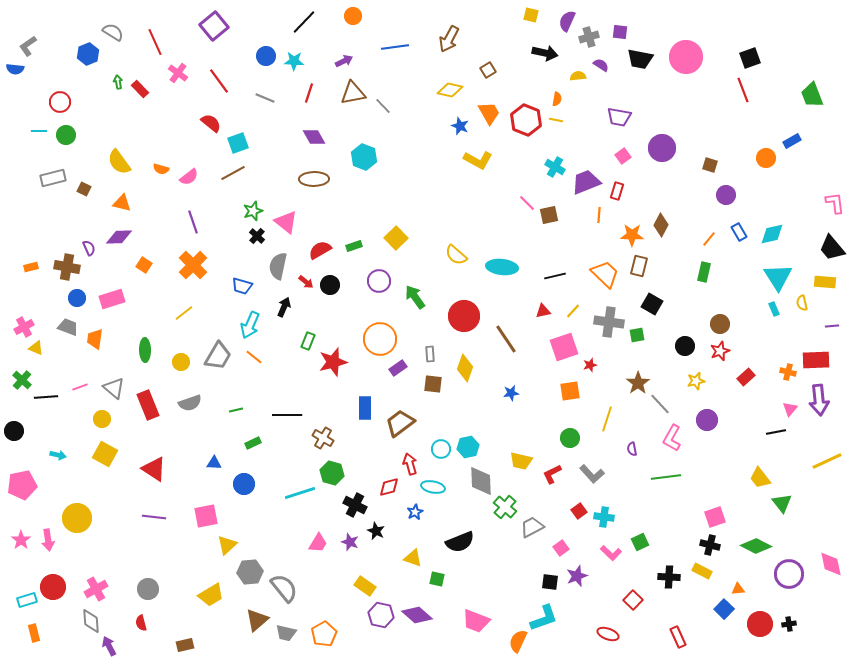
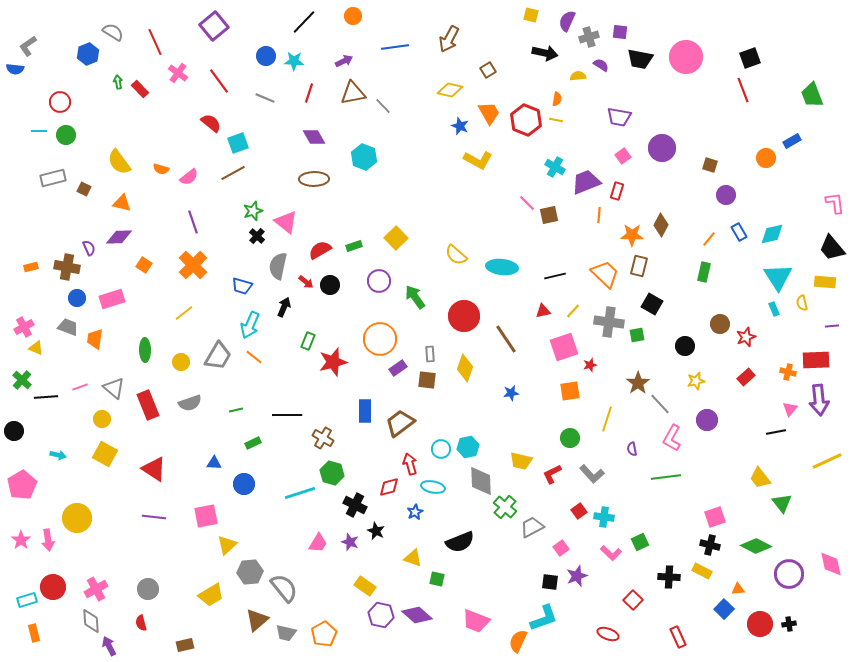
red star at (720, 351): moved 26 px right, 14 px up
brown square at (433, 384): moved 6 px left, 4 px up
blue rectangle at (365, 408): moved 3 px down
pink pentagon at (22, 485): rotated 20 degrees counterclockwise
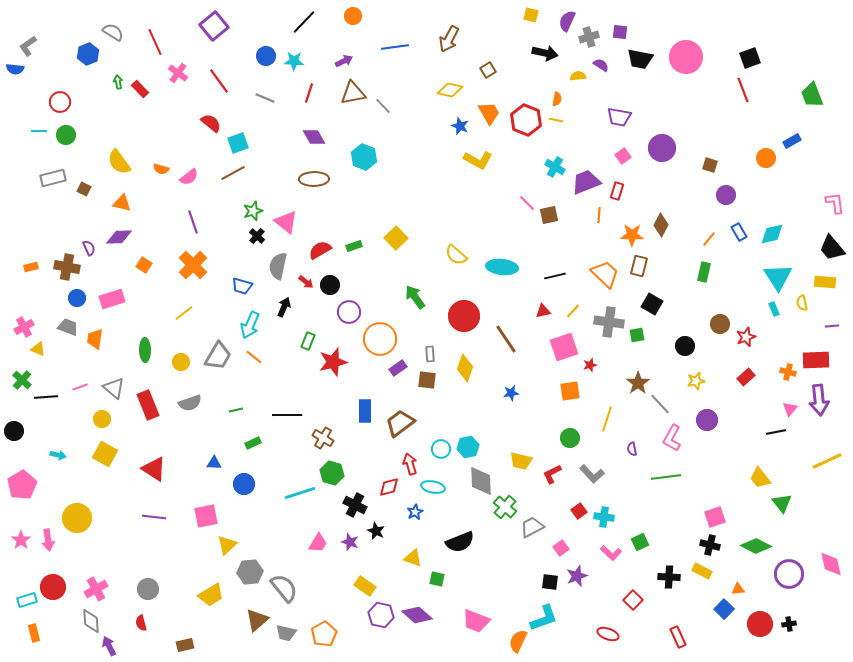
purple circle at (379, 281): moved 30 px left, 31 px down
yellow triangle at (36, 348): moved 2 px right, 1 px down
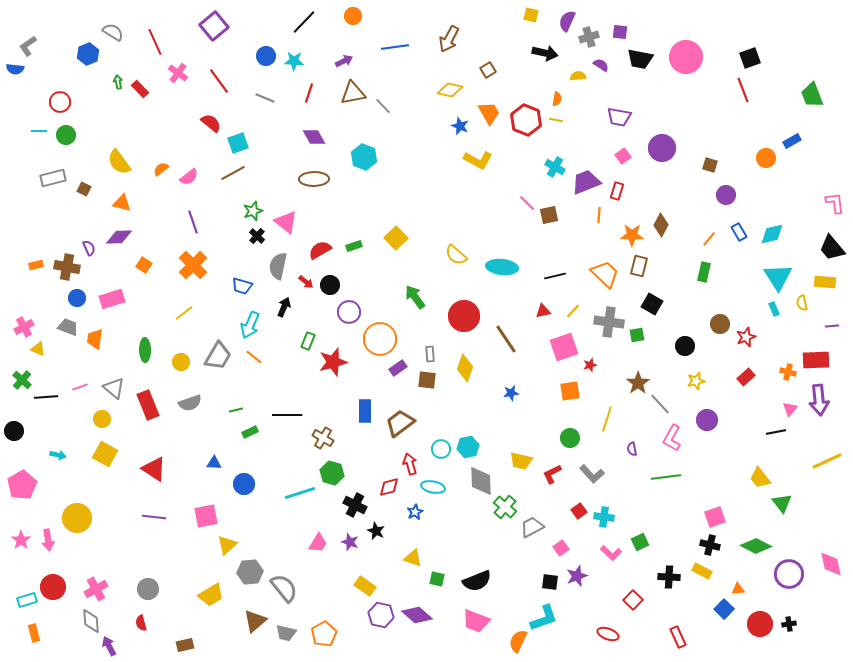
orange semicircle at (161, 169): rotated 126 degrees clockwise
orange rectangle at (31, 267): moved 5 px right, 2 px up
green rectangle at (253, 443): moved 3 px left, 11 px up
black semicircle at (460, 542): moved 17 px right, 39 px down
brown triangle at (257, 620): moved 2 px left, 1 px down
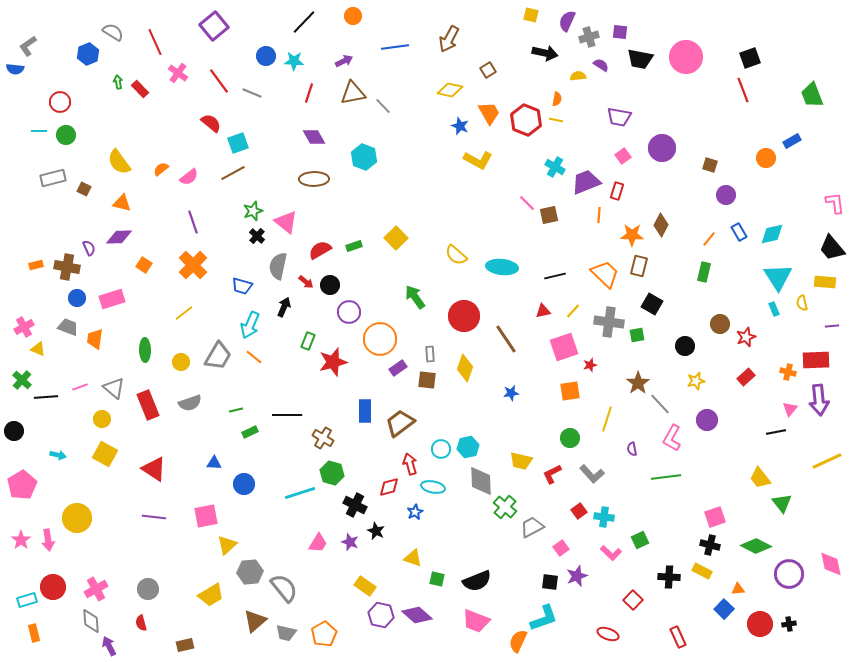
gray line at (265, 98): moved 13 px left, 5 px up
green square at (640, 542): moved 2 px up
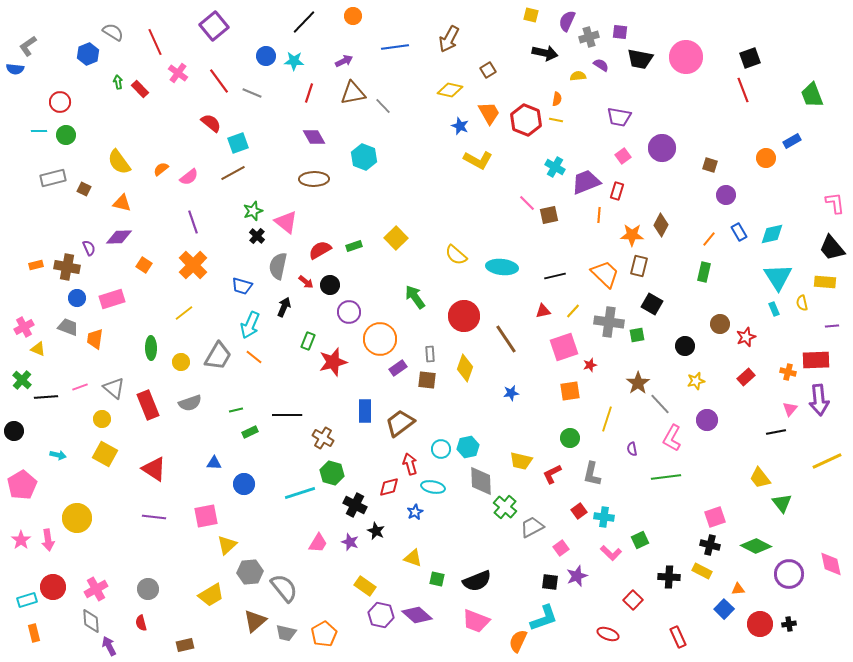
green ellipse at (145, 350): moved 6 px right, 2 px up
gray L-shape at (592, 474): rotated 55 degrees clockwise
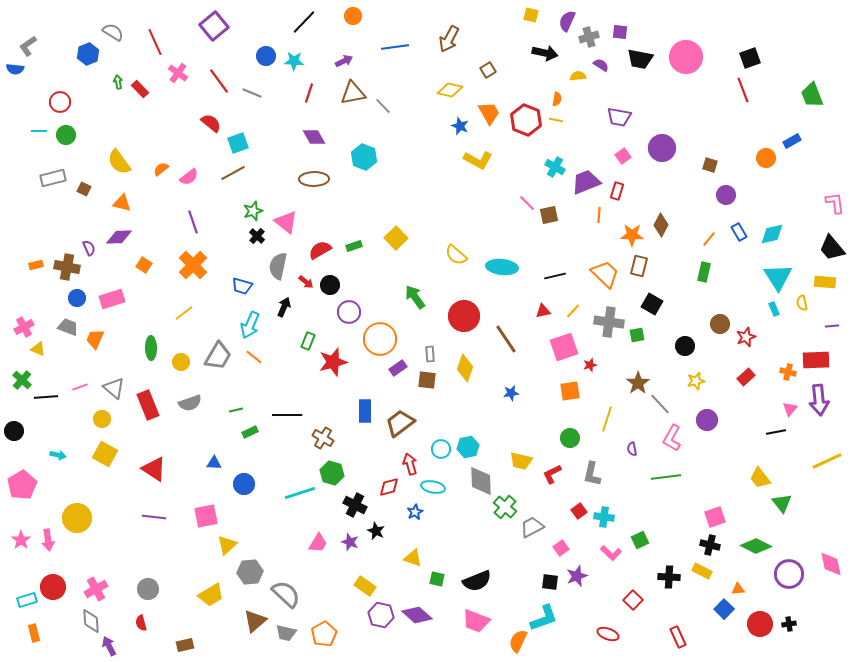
orange trapezoid at (95, 339): rotated 15 degrees clockwise
gray semicircle at (284, 588): moved 2 px right, 6 px down; rotated 8 degrees counterclockwise
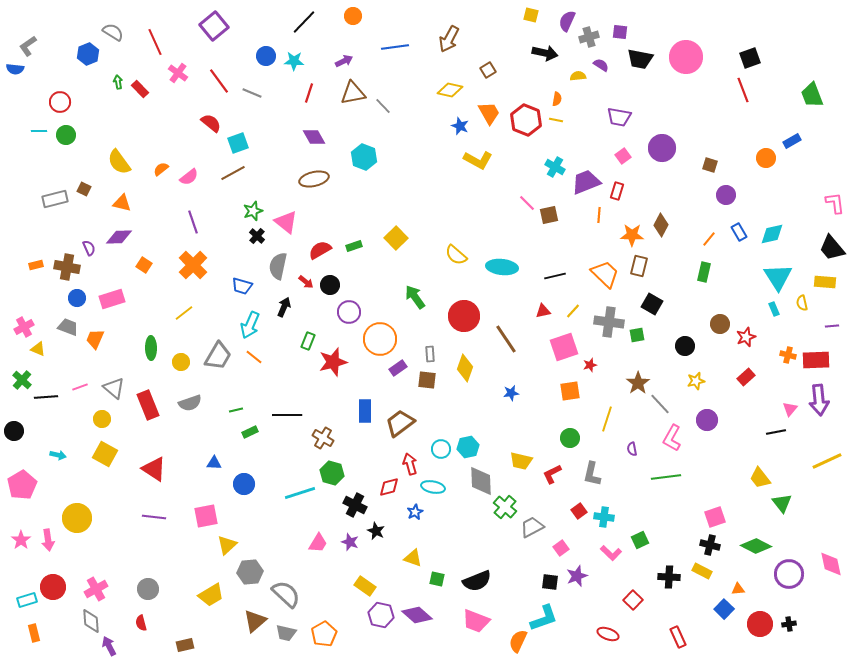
gray rectangle at (53, 178): moved 2 px right, 21 px down
brown ellipse at (314, 179): rotated 12 degrees counterclockwise
orange cross at (788, 372): moved 17 px up
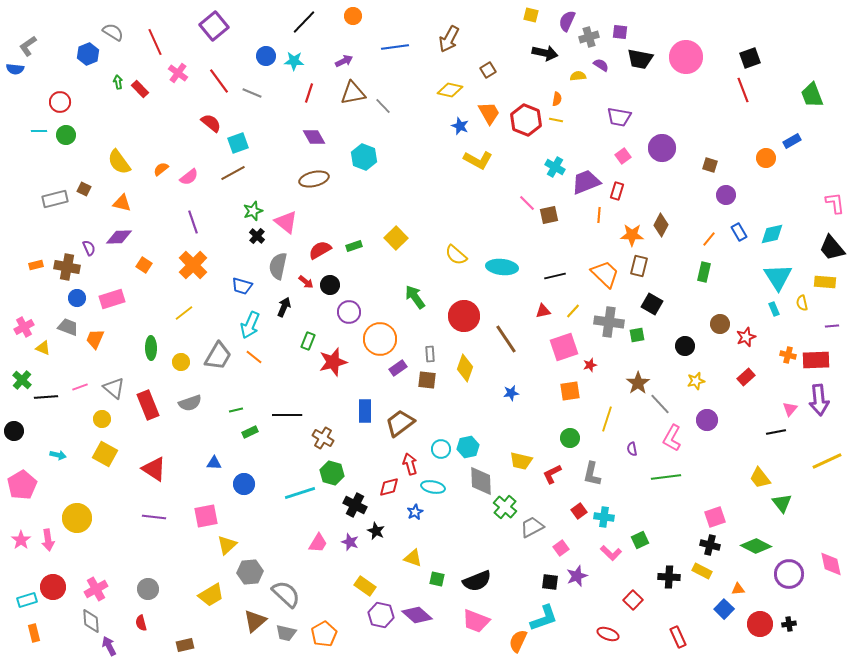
yellow triangle at (38, 349): moved 5 px right, 1 px up
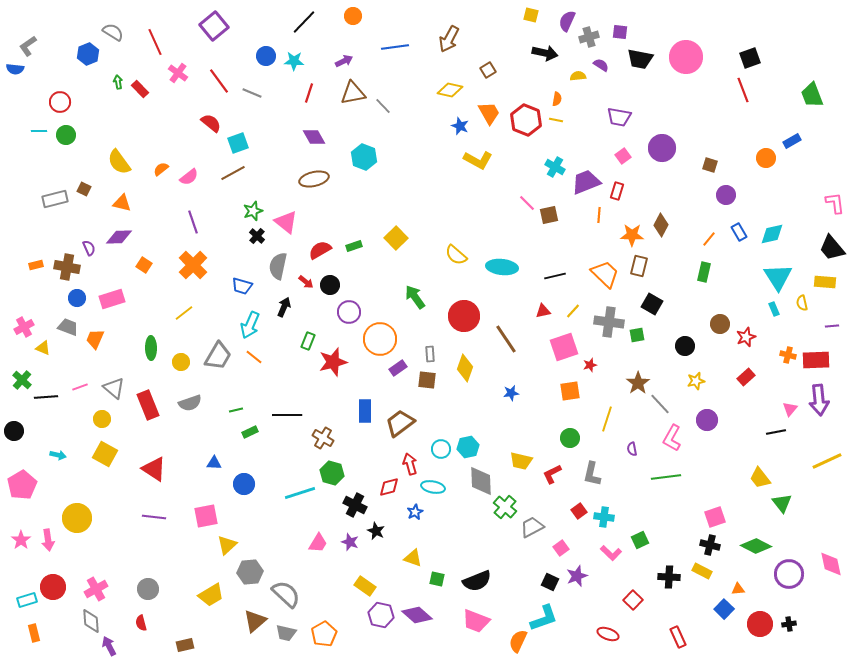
black square at (550, 582): rotated 18 degrees clockwise
